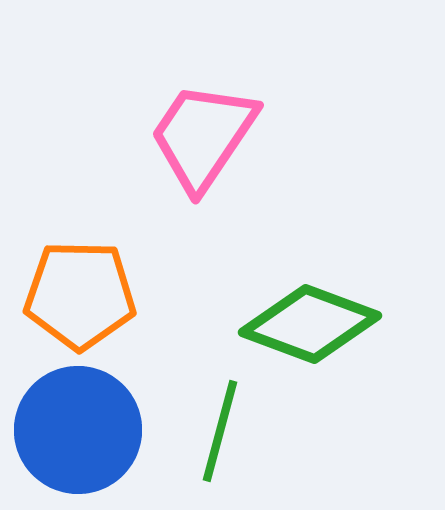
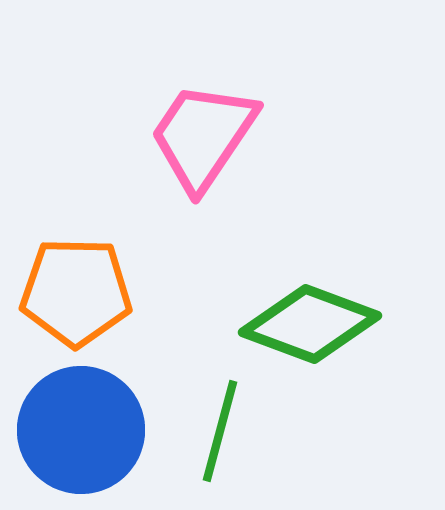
orange pentagon: moved 4 px left, 3 px up
blue circle: moved 3 px right
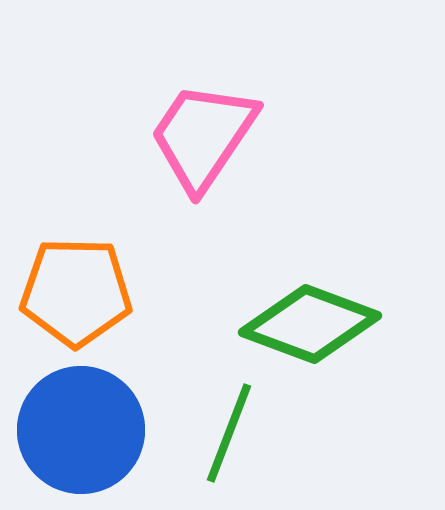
green line: moved 9 px right, 2 px down; rotated 6 degrees clockwise
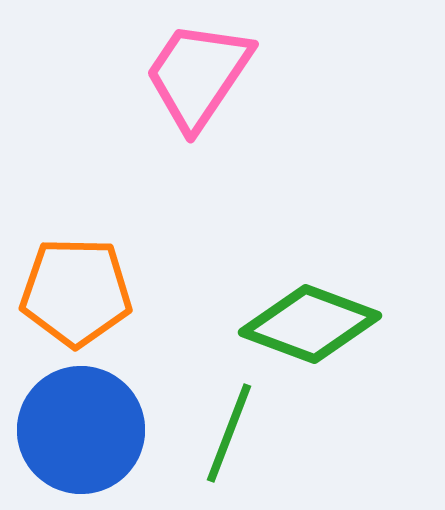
pink trapezoid: moved 5 px left, 61 px up
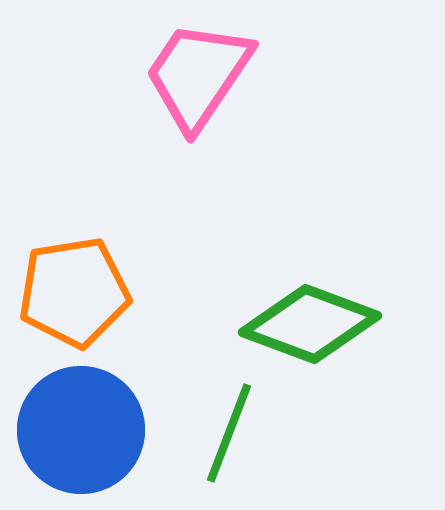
orange pentagon: moved 2 px left; rotated 10 degrees counterclockwise
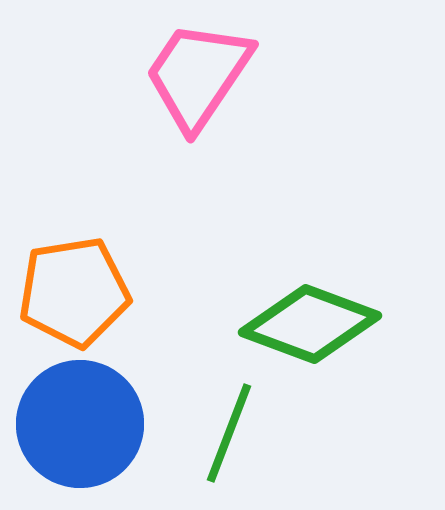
blue circle: moved 1 px left, 6 px up
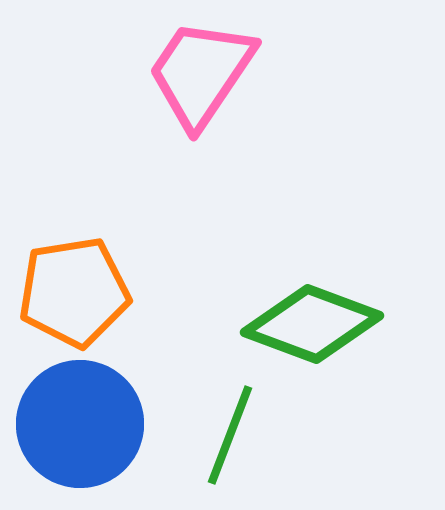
pink trapezoid: moved 3 px right, 2 px up
green diamond: moved 2 px right
green line: moved 1 px right, 2 px down
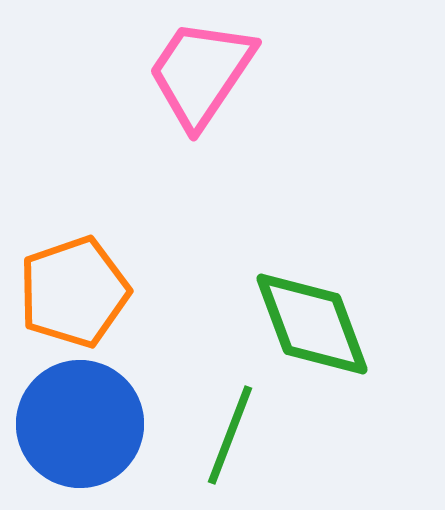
orange pentagon: rotated 10 degrees counterclockwise
green diamond: rotated 49 degrees clockwise
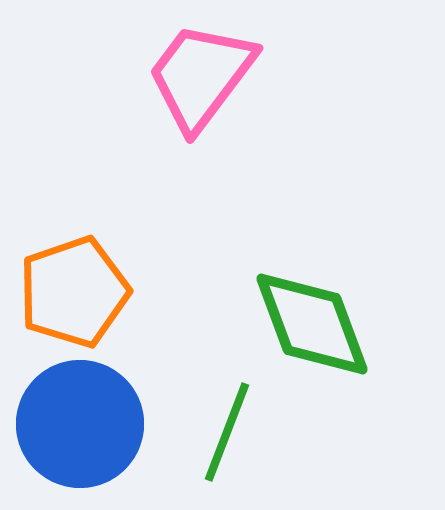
pink trapezoid: moved 3 px down; rotated 3 degrees clockwise
green line: moved 3 px left, 3 px up
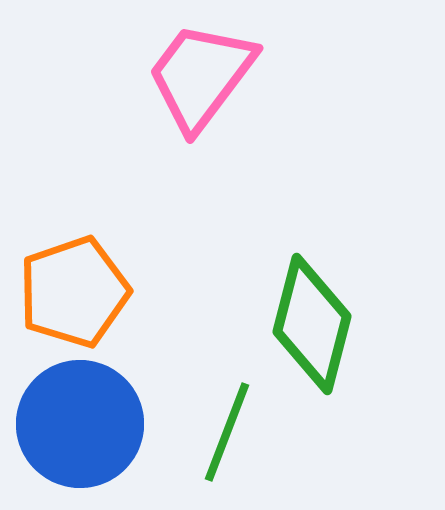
green diamond: rotated 35 degrees clockwise
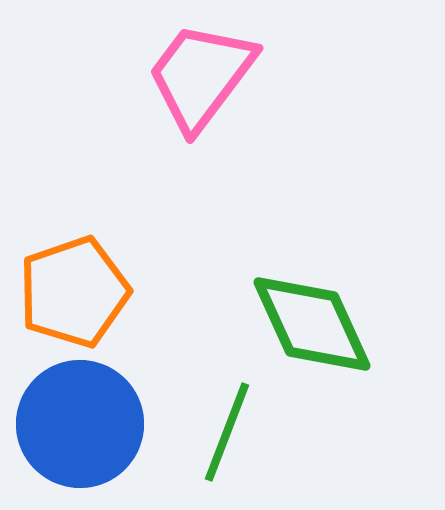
green diamond: rotated 39 degrees counterclockwise
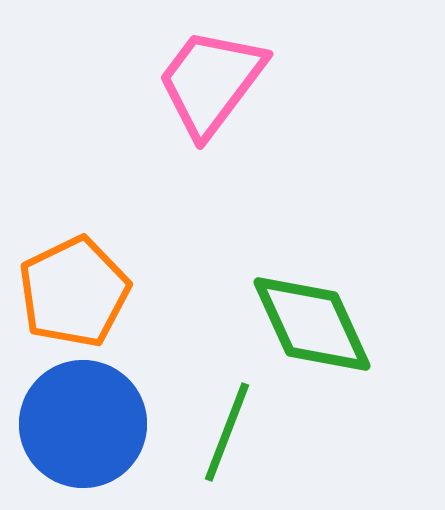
pink trapezoid: moved 10 px right, 6 px down
orange pentagon: rotated 7 degrees counterclockwise
blue circle: moved 3 px right
